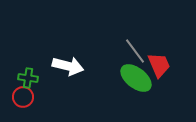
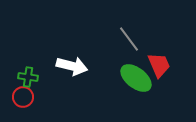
gray line: moved 6 px left, 12 px up
white arrow: moved 4 px right
green cross: moved 1 px up
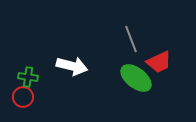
gray line: moved 2 px right; rotated 16 degrees clockwise
red trapezoid: moved 3 px up; rotated 88 degrees clockwise
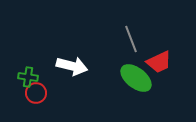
red circle: moved 13 px right, 4 px up
